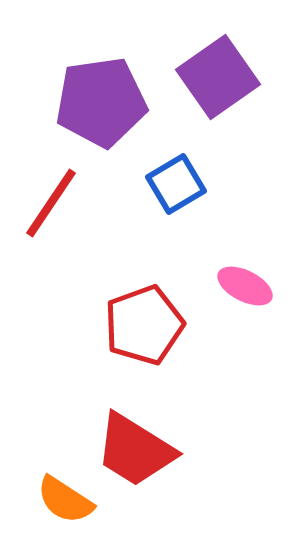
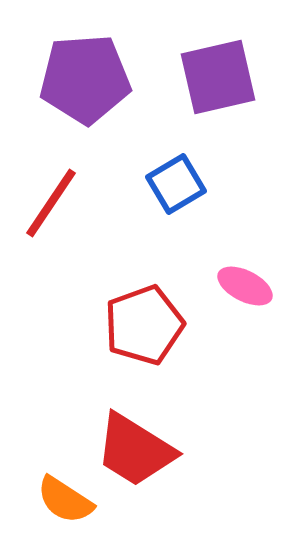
purple square: rotated 22 degrees clockwise
purple pentagon: moved 16 px left, 23 px up; rotated 4 degrees clockwise
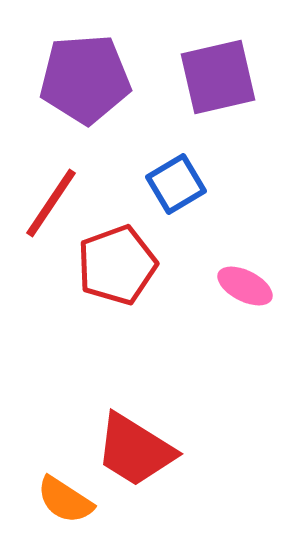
red pentagon: moved 27 px left, 60 px up
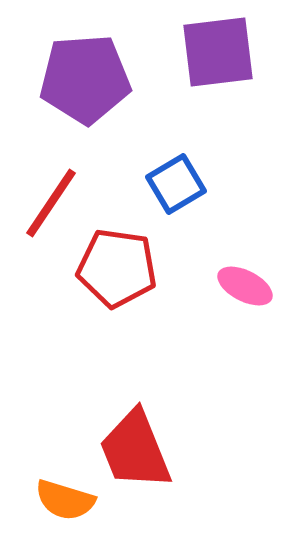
purple square: moved 25 px up; rotated 6 degrees clockwise
red pentagon: moved 3 px down; rotated 28 degrees clockwise
red trapezoid: rotated 36 degrees clockwise
orange semicircle: rotated 16 degrees counterclockwise
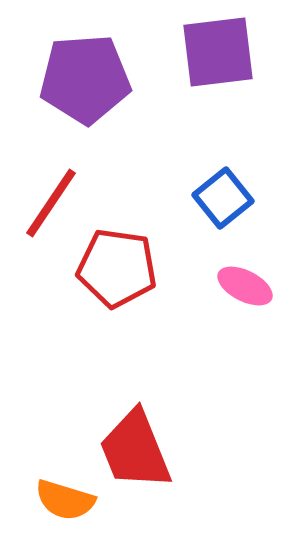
blue square: moved 47 px right, 14 px down; rotated 8 degrees counterclockwise
